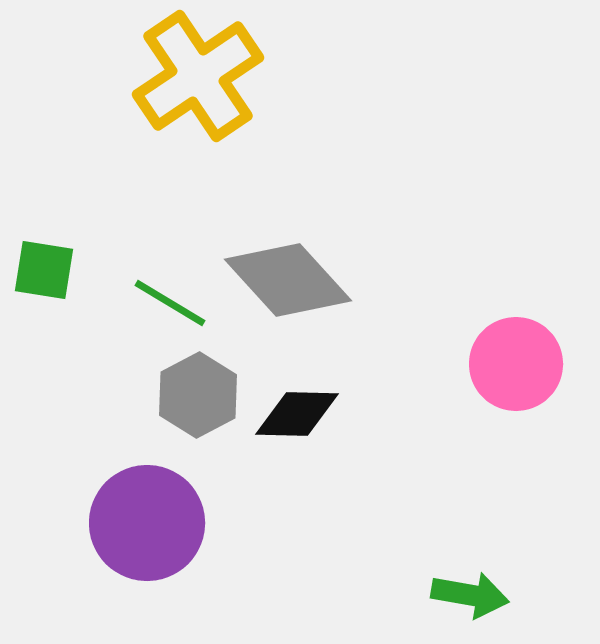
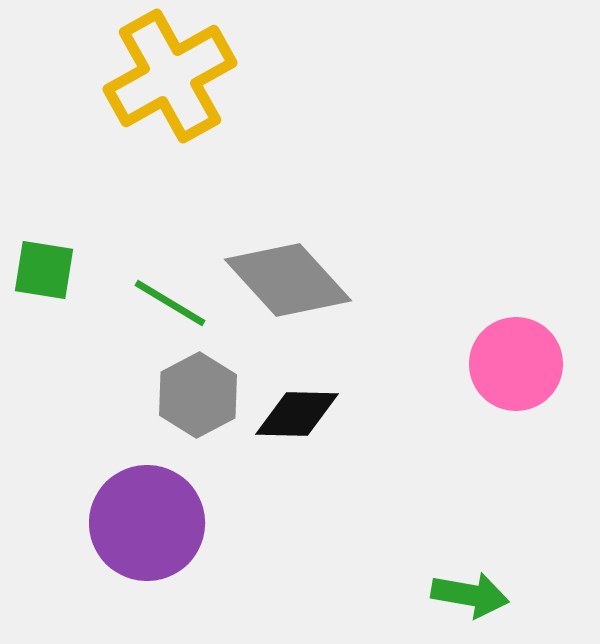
yellow cross: moved 28 px left; rotated 5 degrees clockwise
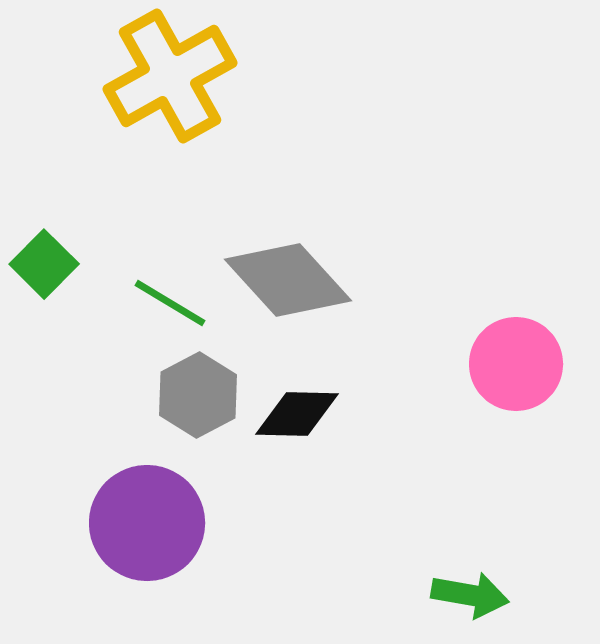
green square: moved 6 px up; rotated 36 degrees clockwise
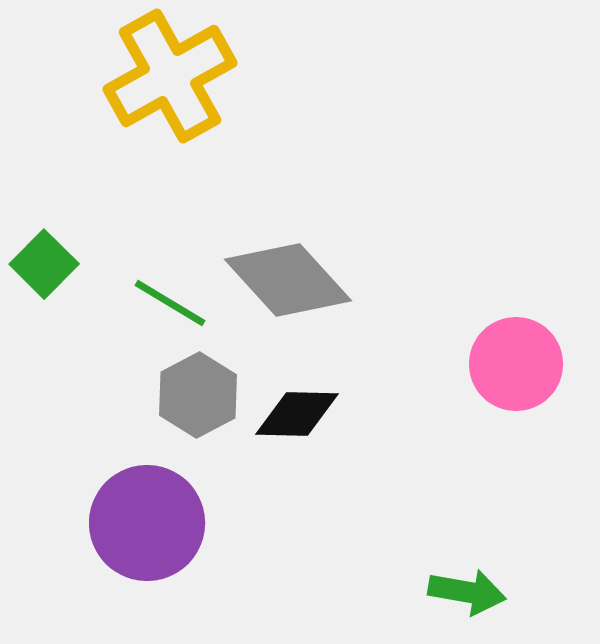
green arrow: moved 3 px left, 3 px up
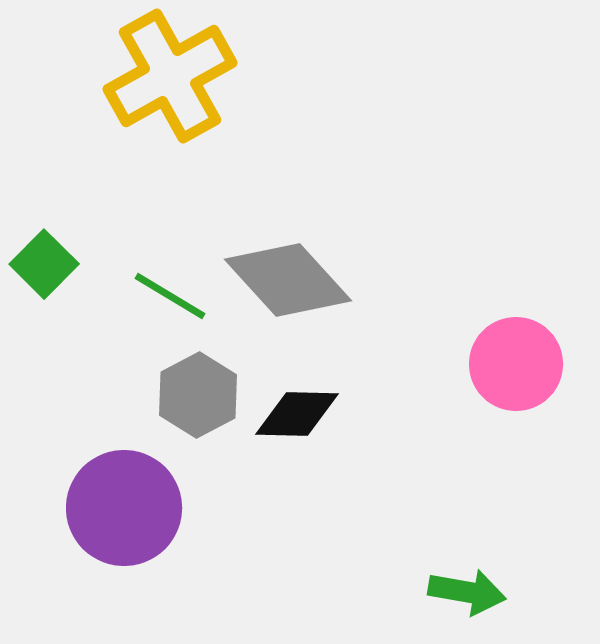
green line: moved 7 px up
purple circle: moved 23 px left, 15 px up
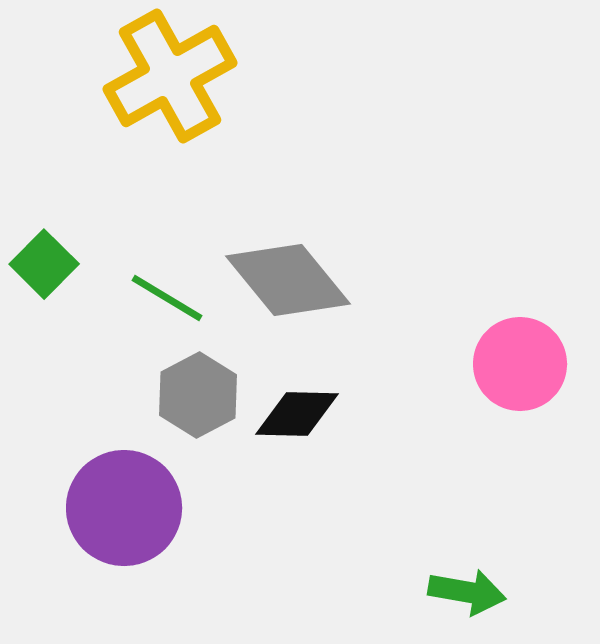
gray diamond: rotated 3 degrees clockwise
green line: moved 3 px left, 2 px down
pink circle: moved 4 px right
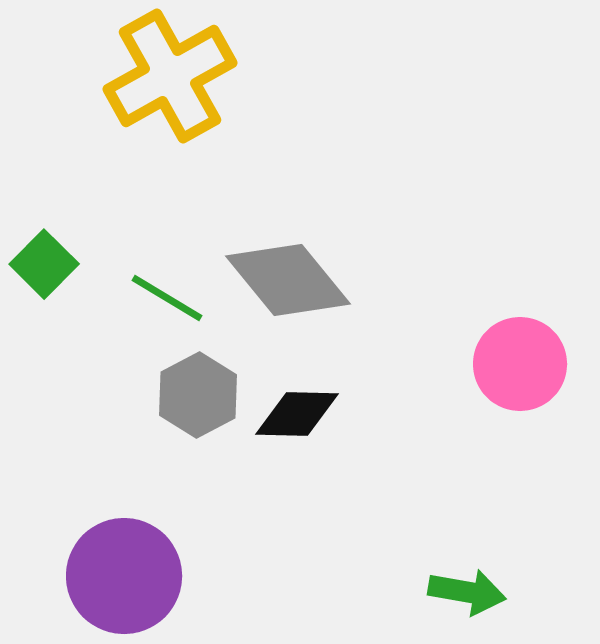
purple circle: moved 68 px down
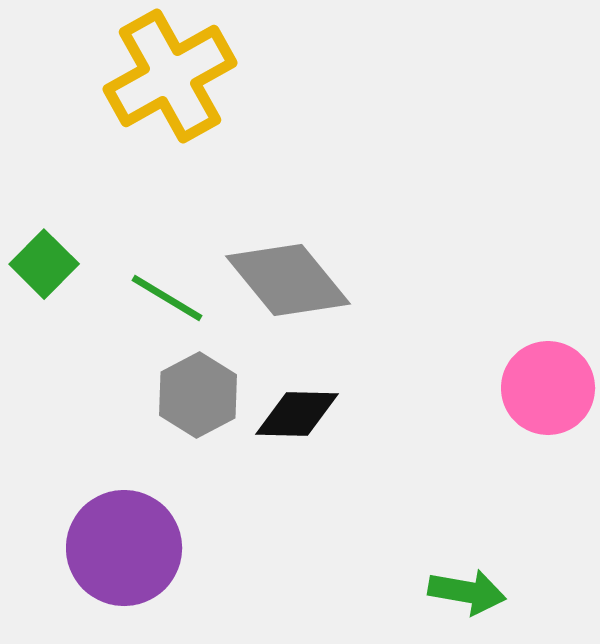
pink circle: moved 28 px right, 24 px down
purple circle: moved 28 px up
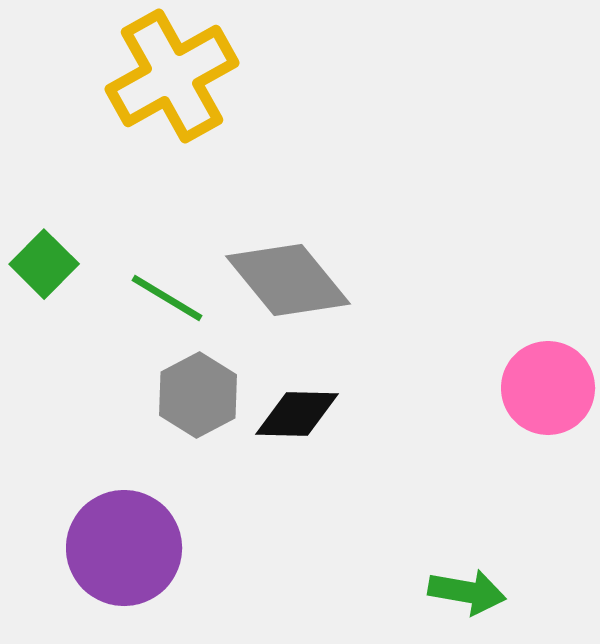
yellow cross: moved 2 px right
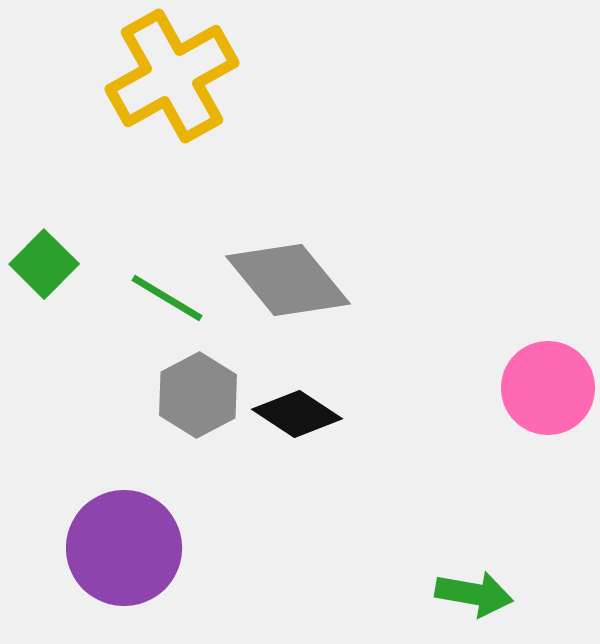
black diamond: rotated 32 degrees clockwise
green arrow: moved 7 px right, 2 px down
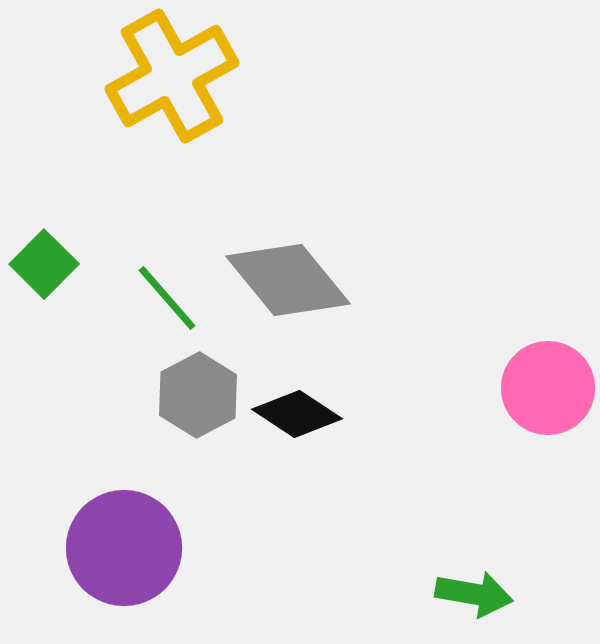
green line: rotated 18 degrees clockwise
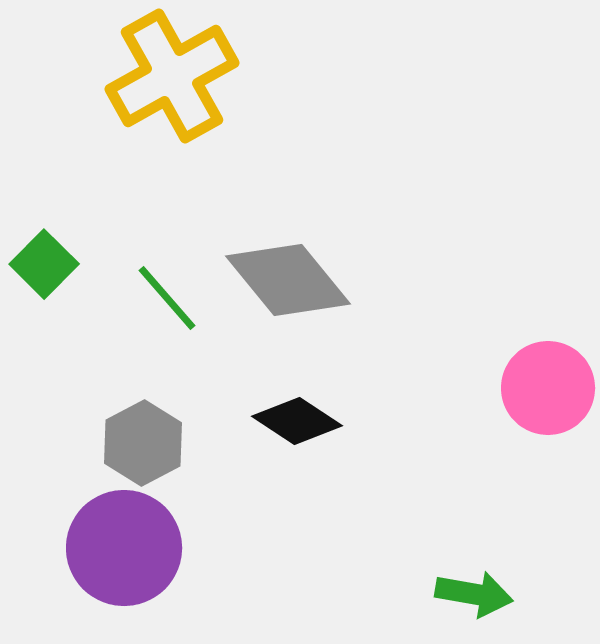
gray hexagon: moved 55 px left, 48 px down
black diamond: moved 7 px down
